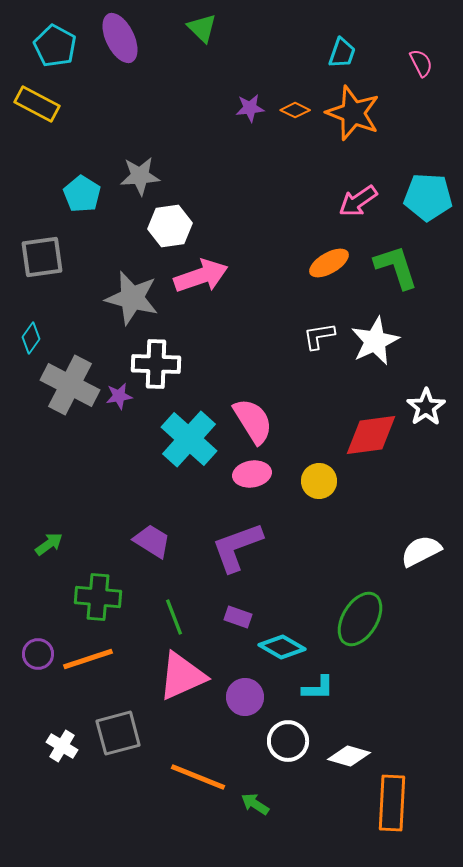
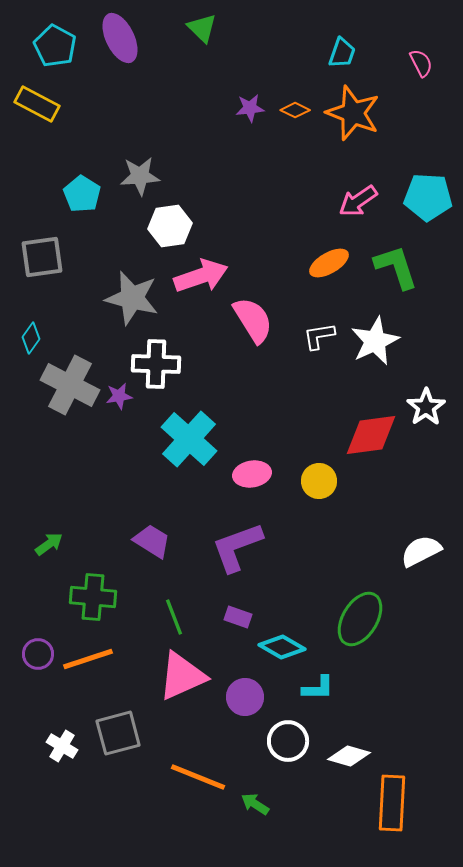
pink semicircle at (253, 421): moved 101 px up
green cross at (98, 597): moved 5 px left
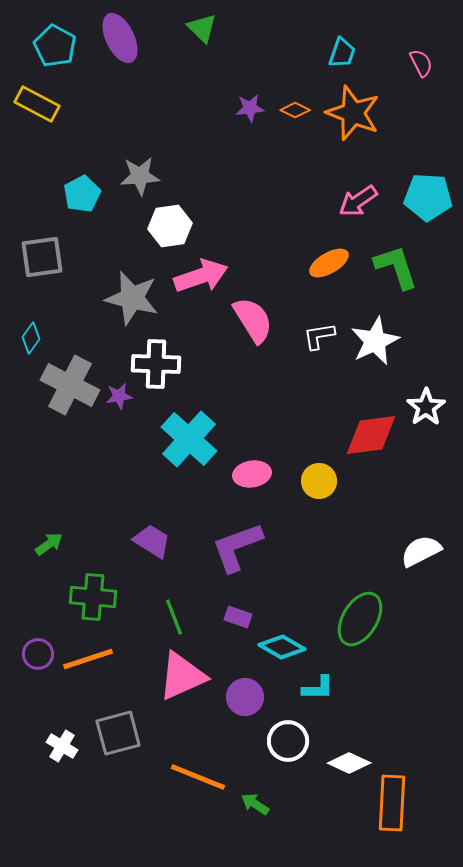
cyan pentagon at (82, 194): rotated 12 degrees clockwise
white diamond at (349, 756): moved 7 px down; rotated 9 degrees clockwise
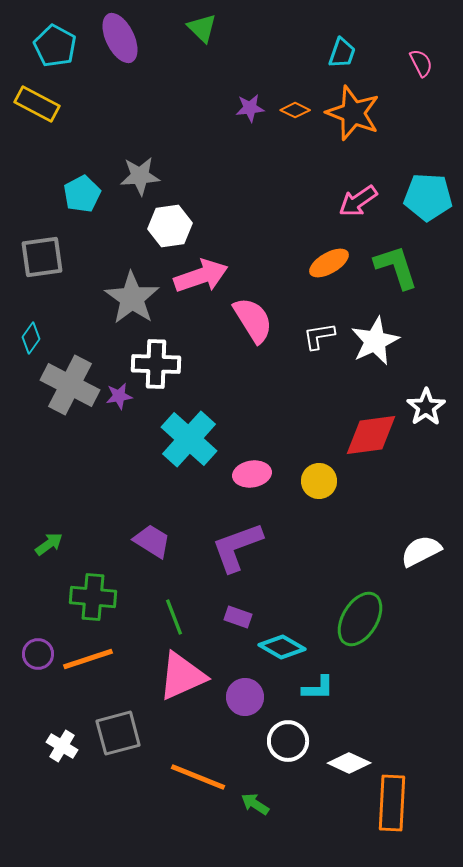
gray star at (132, 298): rotated 20 degrees clockwise
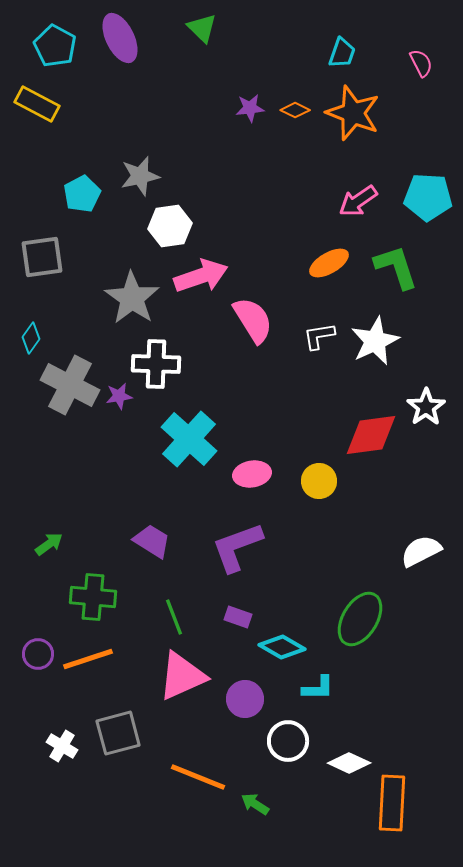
gray star at (140, 176): rotated 9 degrees counterclockwise
purple circle at (245, 697): moved 2 px down
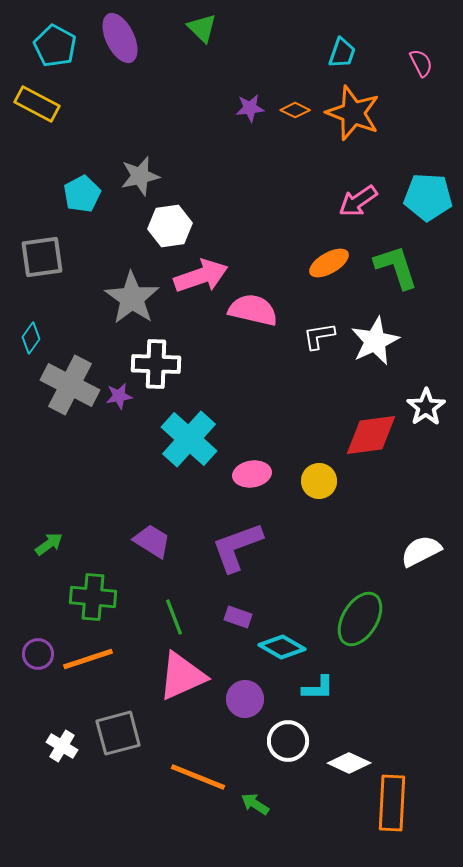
pink semicircle at (253, 320): moved 10 px up; rotated 45 degrees counterclockwise
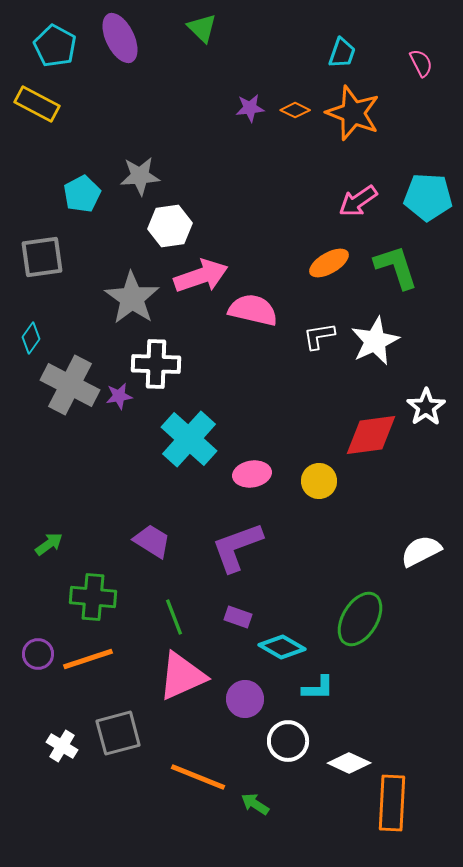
gray star at (140, 176): rotated 9 degrees clockwise
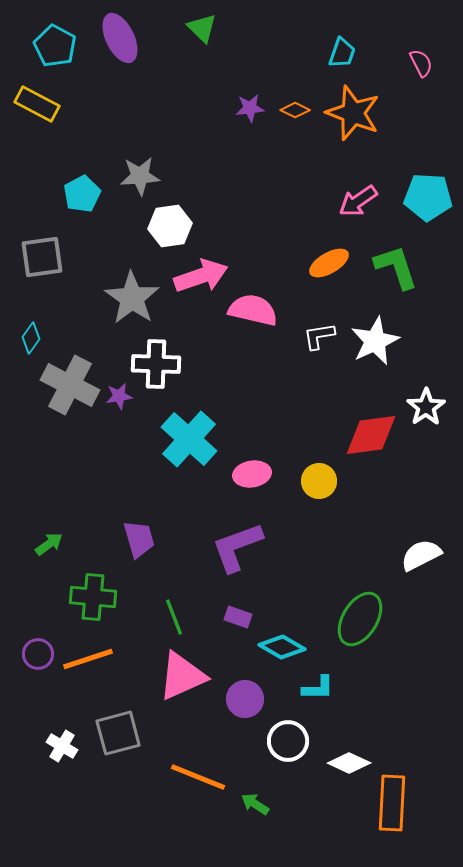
purple trapezoid at (152, 541): moved 13 px left, 2 px up; rotated 42 degrees clockwise
white semicircle at (421, 551): moved 4 px down
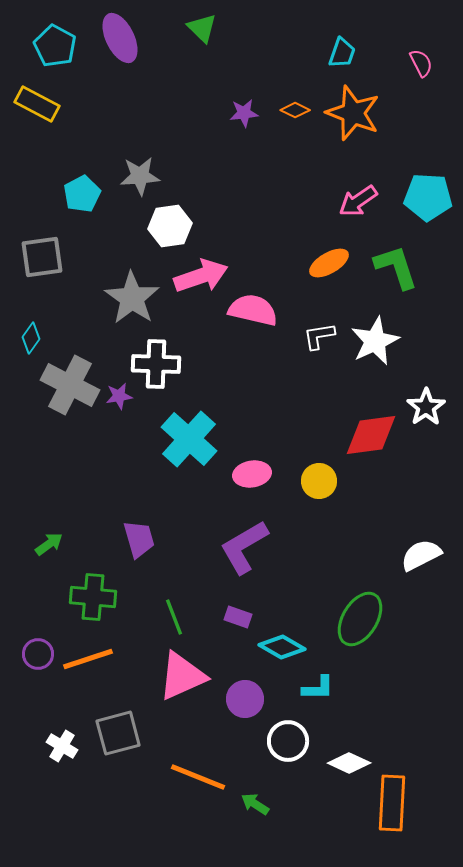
purple star at (250, 108): moved 6 px left, 5 px down
purple L-shape at (237, 547): moved 7 px right; rotated 10 degrees counterclockwise
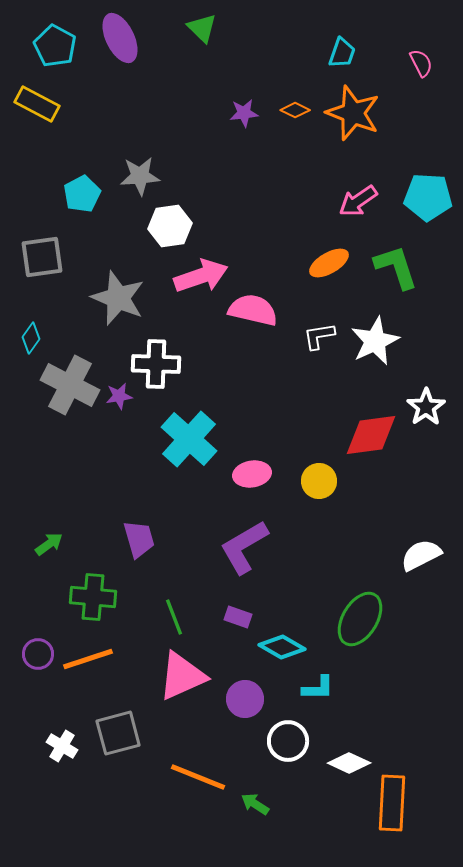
gray star at (132, 298): moved 14 px left; rotated 12 degrees counterclockwise
